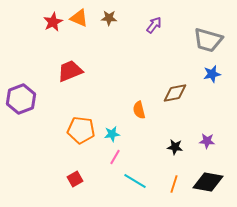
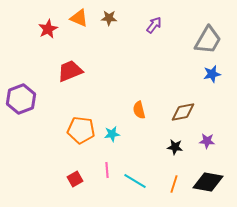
red star: moved 5 px left, 7 px down
gray trapezoid: rotated 76 degrees counterclockwise
brown diamond: moved 8 px right, 19 px down
pink line: moved 8 px left, 13 px down; rotated 35 degrees counterclockwise
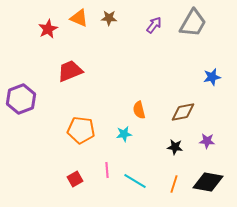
gray trapezoid: moved 15 px left, 17 px up
blue star: moved 3 px down
cyan star: moved 12 px right
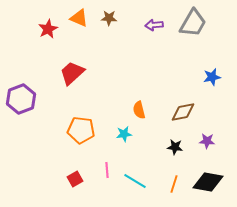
purple arrow: rotated 132 degrees counterclockwise
red trapezoid: moved 2 px right, 2 px down; rotated 20 degrees counterclockwise
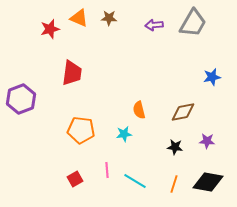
red star: moved 2 px right; rotated 12 degrees clockwise
red trapezoid: rotated 140 degrees clockwise
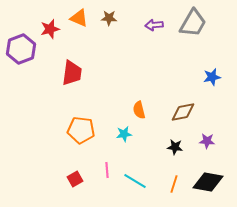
purple hexagon: moved 50 px up
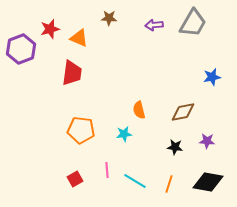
orange triangle: moved 20 px down
orange line: moved 5 px left
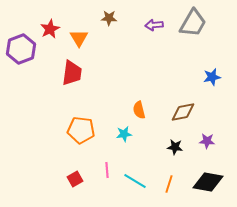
red star: rotated 12 degrees counterclockwise
orange triangle: rotated 36 degrees clockwise
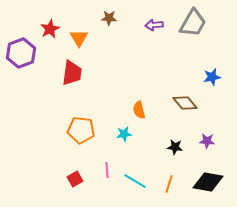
purple hexagon: moved 4 px down
brown diamond: moved 2 px right, 9 px up; rotated 60 degrees clockwise
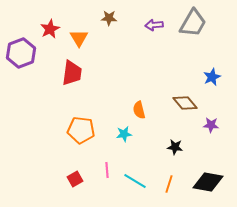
blue star: rotated 12 degrees counterclockwise
purple star: moved 4 px right, 16 px up
